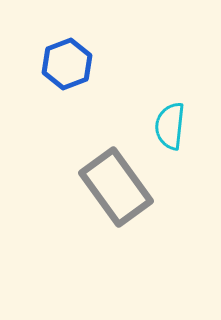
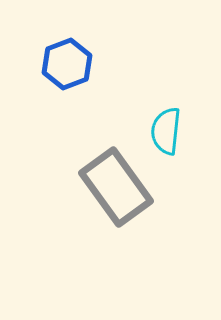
cyan semicircle: moved 4 px left, 5 px down
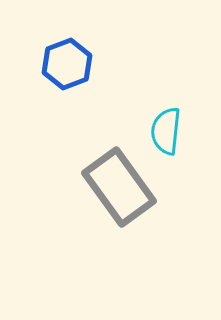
gray rectangle: moved 3 px right
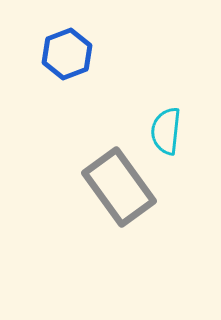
blue hexagon: moved 10 px up
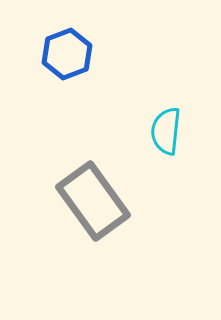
gray rectangle: moved 26 px left, 14 px down
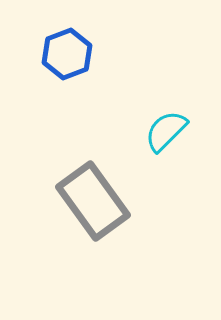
cyan semicircle: rotated 39 degrees clockwise
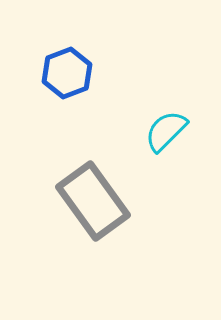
blue hexagon: moved 19 px down
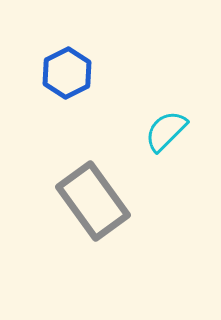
blue hexagon: rotated 6 degrees counterclockwise
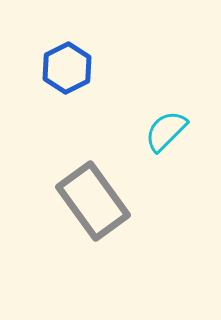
blue hexagon: moved 5 px up
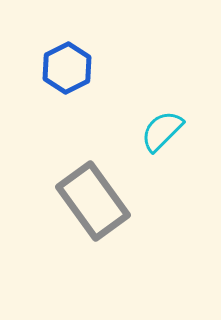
cyan semicircle: moved 4 px left
